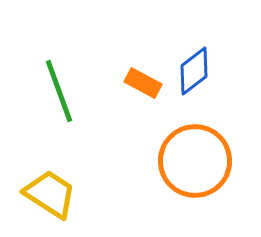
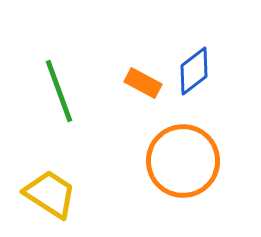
orange circle: moved 12 px left
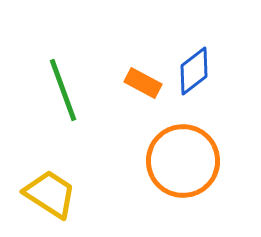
green line: moved 4 px right, 1 px up
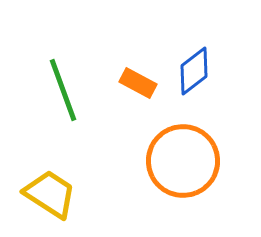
orange rectangle: moved 5 px left
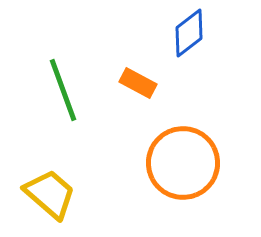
blue diamond: moved 5 px left, 38 px up
orange circle: moved 2 px down
yellow trapezoid: rotated 8 degrees clockwise
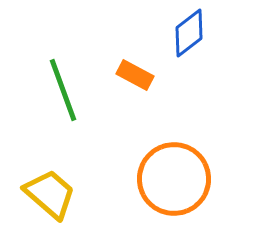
orange rectangle: moved 3 px left, 8 px up
orange circle: moved 9 px left, 16 px down
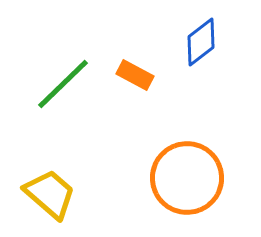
blue diamond: moved 12 px right, 9 px down
green line: moved 6 px up; rotated 66 degrees clockwise
orange circle: moved 13 px right, 1 px up
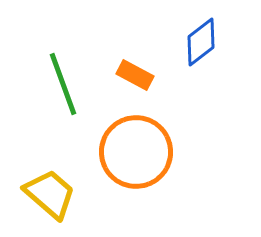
green line: rotated 66 degrees counterclockwise
orange circle: moved 51 px left, 26 px up
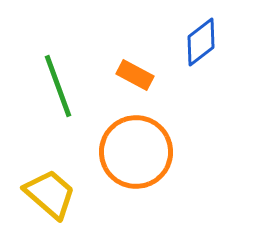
green line: moved 5 px left, 2 px down
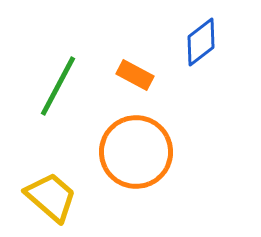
green line: rotated 48 degrees clockwise
yellow trapezoid: moved 1 px right, 3 px down
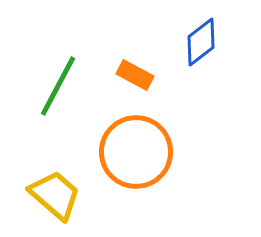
yellow trapezoid: moved 4 px right, 2 px up
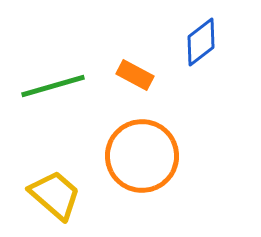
green line: moved 5 px left; rotated 46 degrees clockwise
orange circle: moved 6 px right, 4 px down
